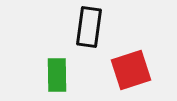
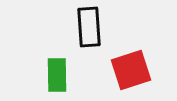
black rectangle: rotated 12 degrees counterclockwise
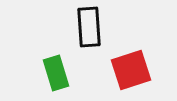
green rectangle: moved 1 px left, 2 px up; rotated 16 degrees counterclockwise
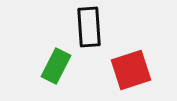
green rectangle: moved 7 px up; rotated 44 degrees clockwise
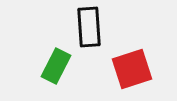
red square: moved 1 px right, 1 px up
